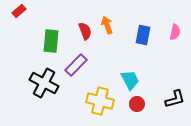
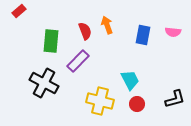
pink semicircle: moved 2 px left; rotated 84 degrees clockwise
purple rectangle: moved 2 px right, 4 px up
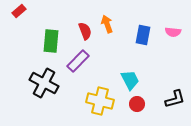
orange arrow: moved 1 px up
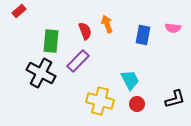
pink semicircle: moved 4 px up
black cross: moved 3 px left, 10 px up
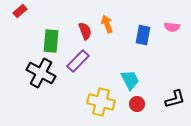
red rectangle: moved 1 px right
pink semicircle: moved 1 px left, 1 px up
yellow cross: moved 1 px right, 1 px down
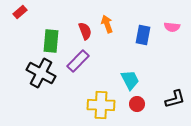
red rectangle: moved 1 px down
yellow cross: moved 3 px down; rotated 12 degrees counterclockwise
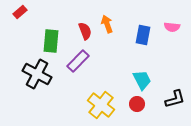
black cross: moved 4 px left, 1 px down
cyan trapezoid: moved 12 px right
yellow cross: rotated 36 degrees clockwise
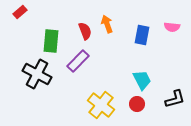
blue rectangle: moved 1 px left
